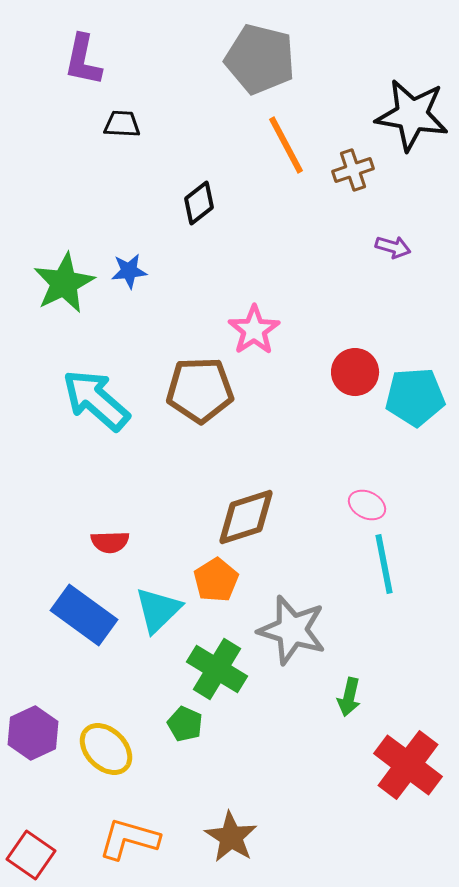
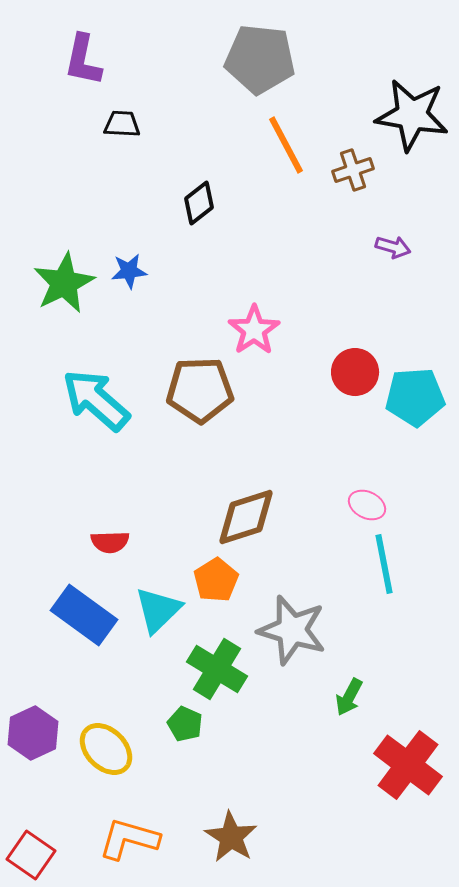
gray pentagon: rotated 8 degrees counterclockwise
green arrow: rotated 15 degrees clockwise
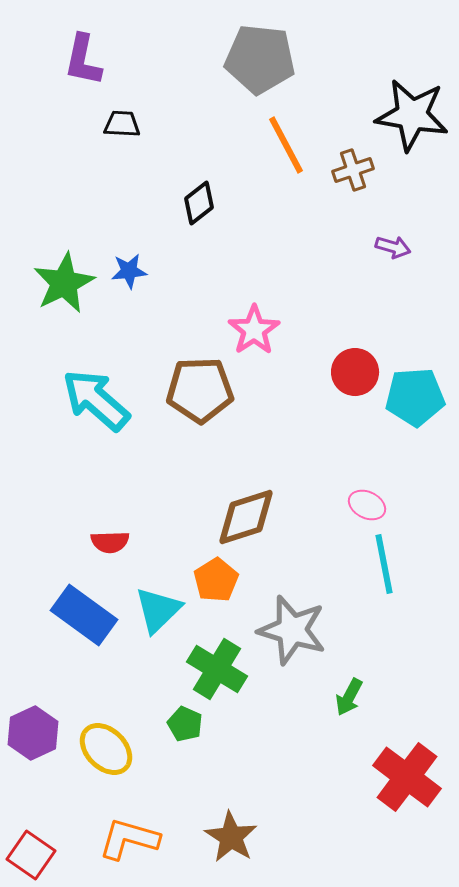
red cross: moved 1 px left, 12 px down
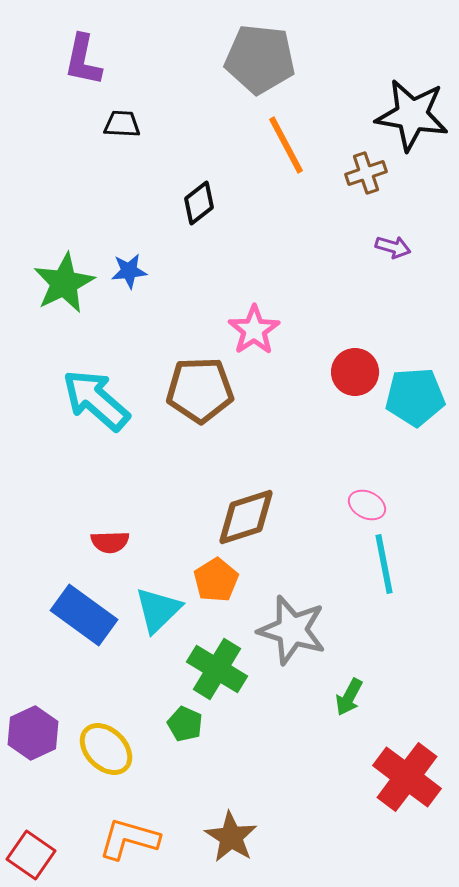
brown cross: moved 13 px right, 3 px down
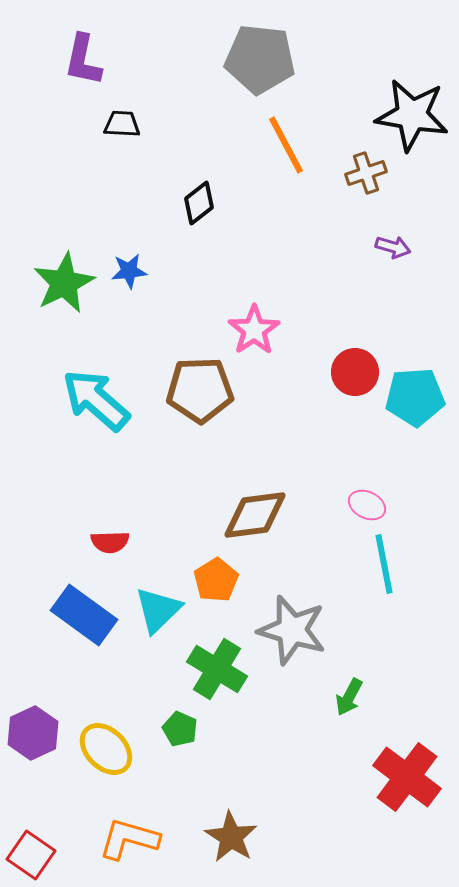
brown diamond: moved 9 px right, 2 px up; rotated 10 degrees clockwise
green pentagon: moved 5 px left, 5 px down
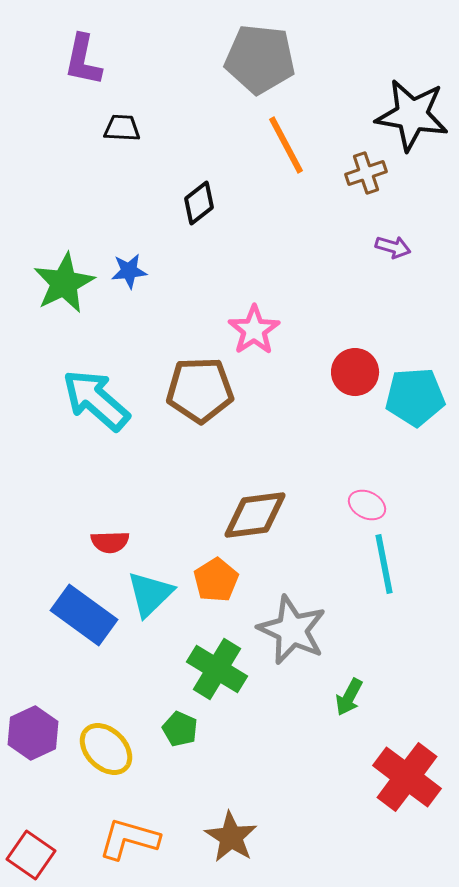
black trapezoid: moved 4 px down
cyan triangle: moved 8 px left, 16 px up
gray star: rotated 8 degrees clockwise
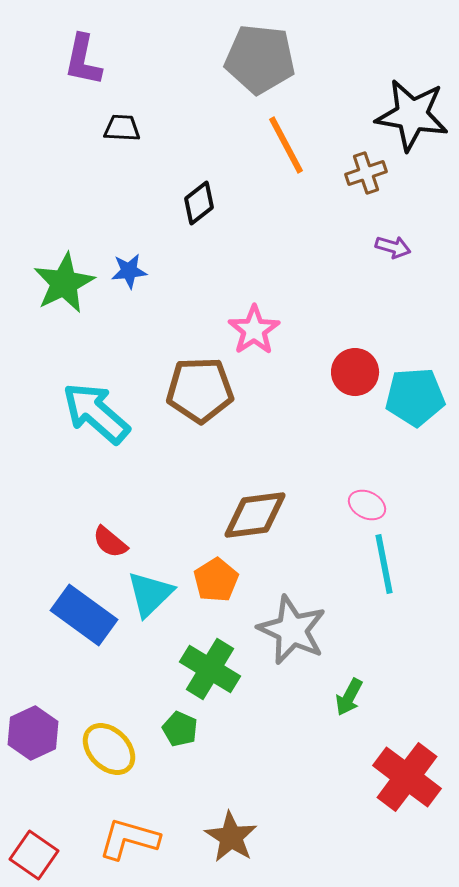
cyan arrow: moved 13 px down
red semicircle: rotated 42 degrees clockwise
green cross: moved 7 px left
yellow ellipse: moved 3 px right
red square: moved 3 px right
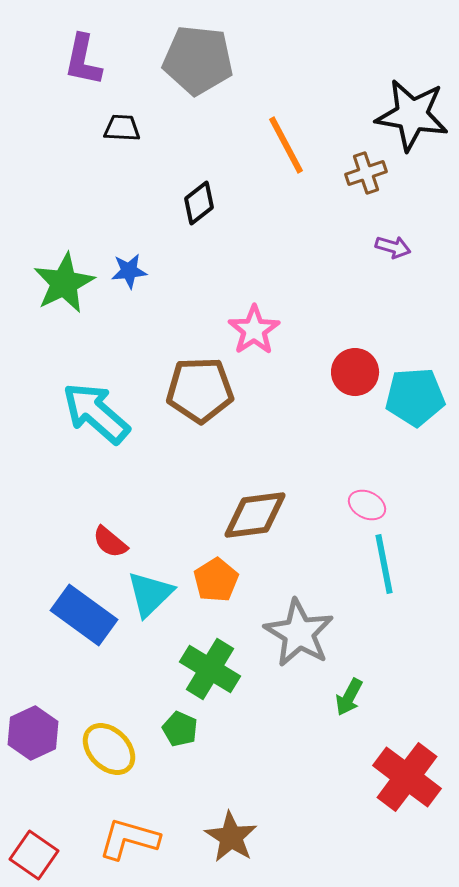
gray pentagon: moved 62 px left, 1 px down
gray star: moved 7 px right, 3 px down; rotated 6 degrees clockwise
